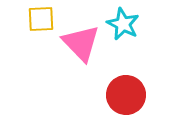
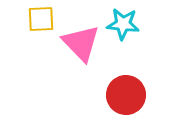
cyan star: rotated 20 degrees counterclockwise
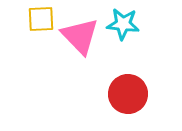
pink triangle: moved 1 px left, 7 px up
red circle: moved 2 px right, 1 px up
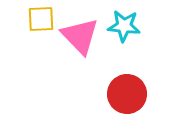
cyan star: moved 1 px right, 2 px down
red circle: moved 1 px left
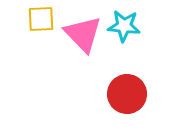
pink triangle: moved 3 px right, 2 px up
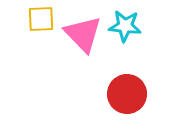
cyan star: moved 1 px right
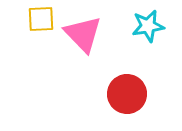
cyan star: moved 23 px right; rotated 16 degrees counterclockwise
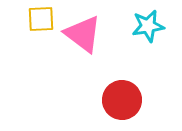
pink triangle: rotated 9 degrees counterclockwise
red circle: moved 5 px left, 6 px down
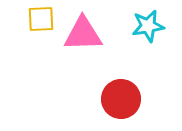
pink triangle: rotated 39 degrees counterclockwise
red circle: moved 1 px left, 1 px up
